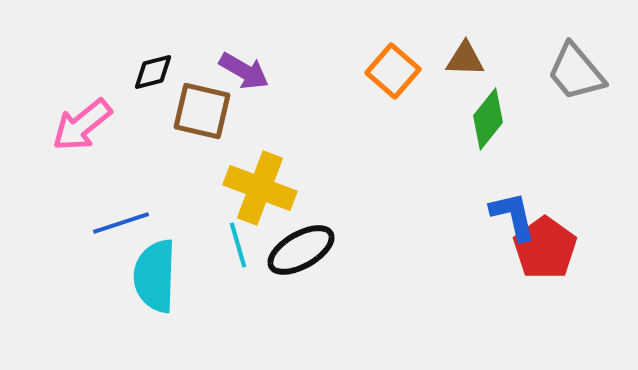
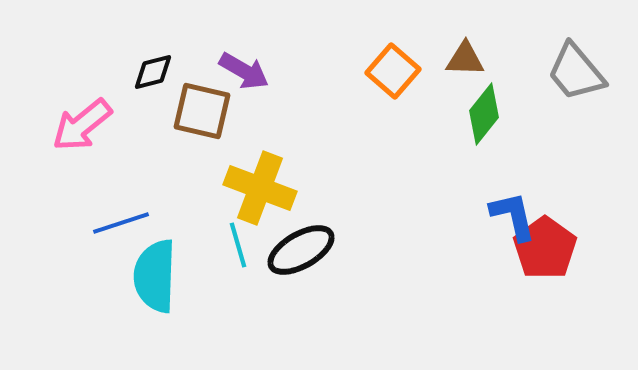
green diamond: moved 4 px left, 5 px up
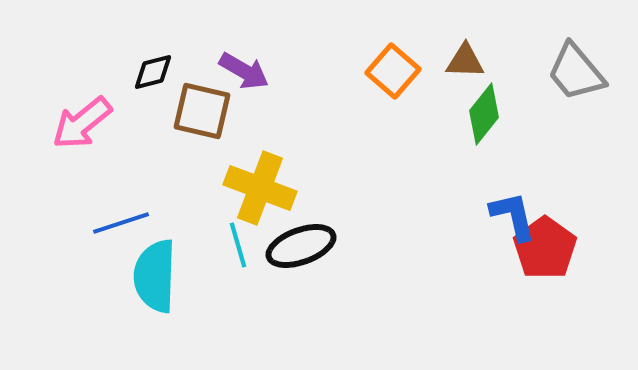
brown triangle: moved 2 px down
pink arrow: moved 2 px up
black ellipse: moved 4 px up; rotated 10 degrees clockwise
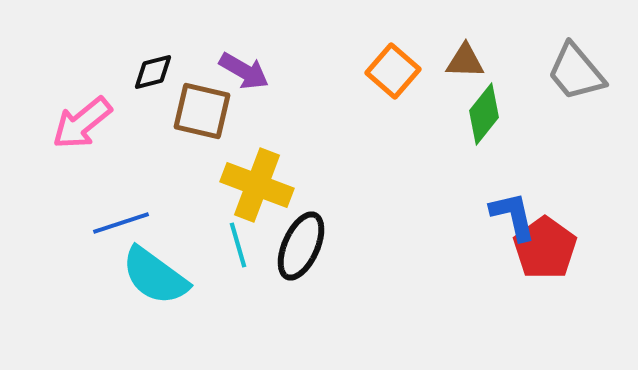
yellow cross: moved 3 px left, 3 px up
black ellipse: rotated 46 degrees counterclockwise
cyan semicircle: rotated 56 degrees counterclockwise
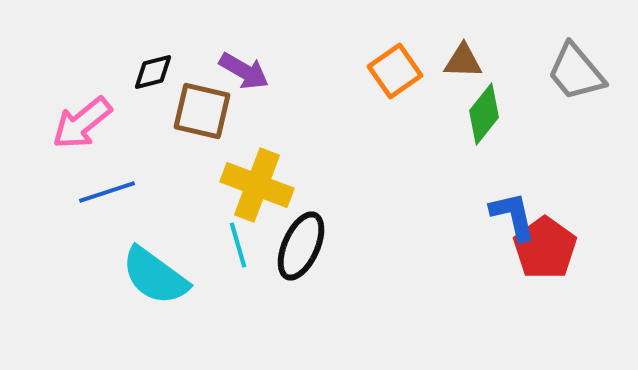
brown triangle: moved 2 px left
orange square: moved 2 px right; rotated 14 degrees clockwise
blue line: moved 14 px left, 31 px up
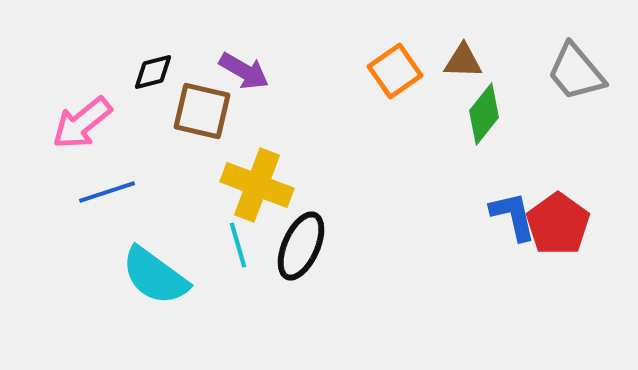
red pentagon: moved 13 px right, 24 px up
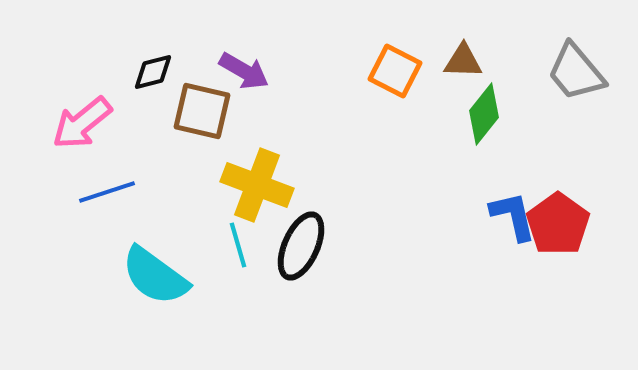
orange square: rotated 28 degrees counterclockwise
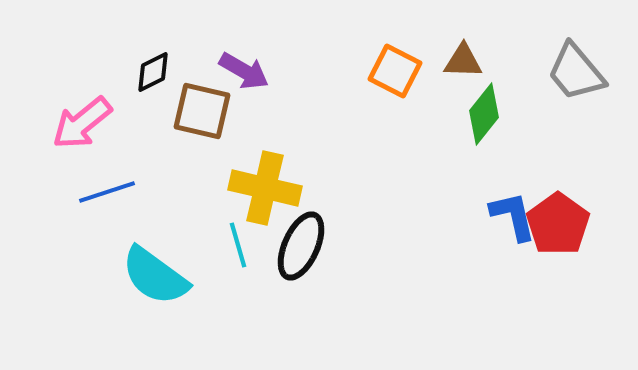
black diamond: rotated 12 degrees counterclockwise
yellow cross: moved 8 px right, 3 px down; rotated 8 degrees counterclockwise
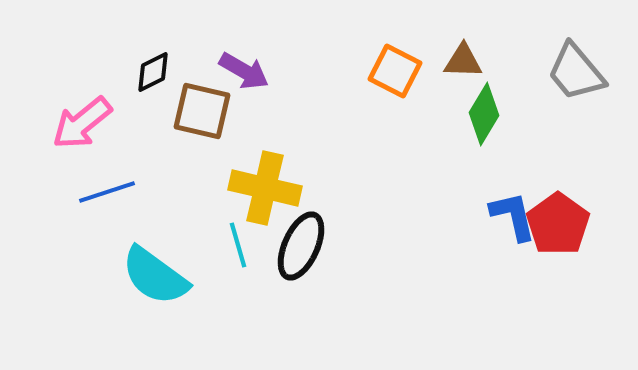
green diamond: rotated 8 degrees counterclockwise
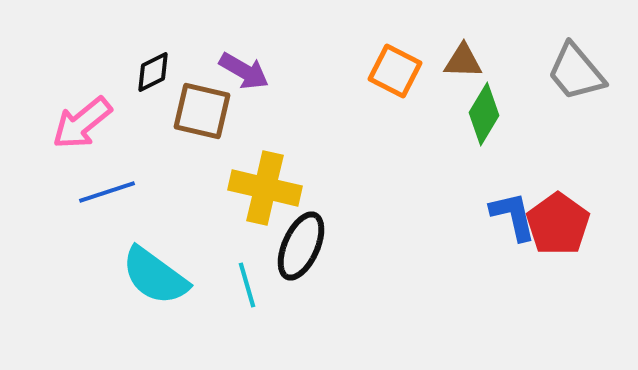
cyan line: moved 9 px right, 40 px down
